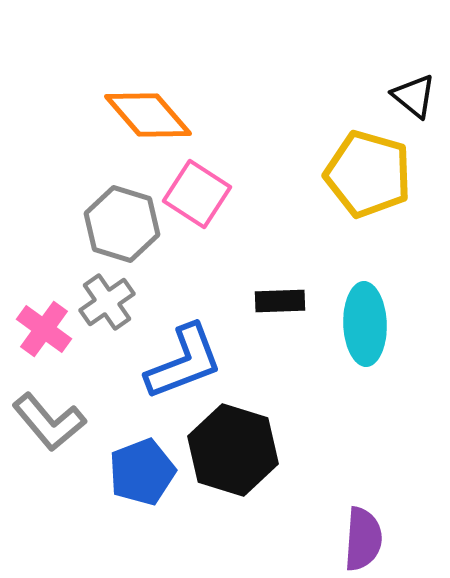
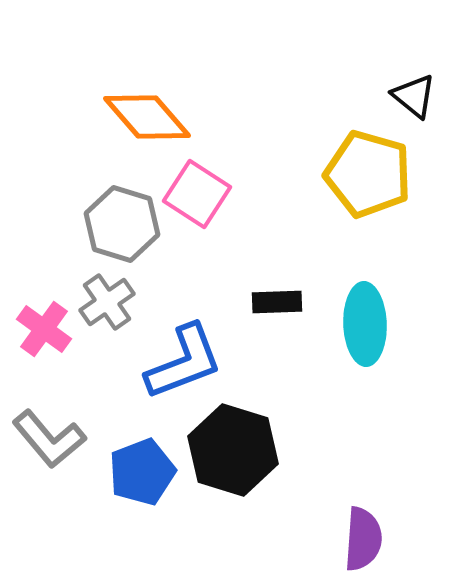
orange diamond: moved 1 px left, 2 px down
black rectangle: moved 3 px left, 1 px down
gray L-shape: moved 17 px down
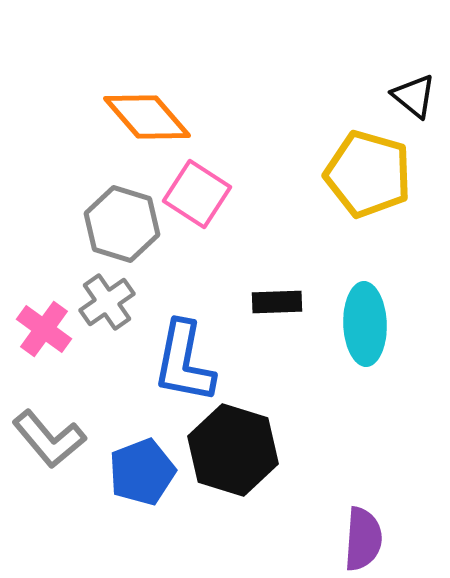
blue L-shape: rotated 122 degrees clockwise
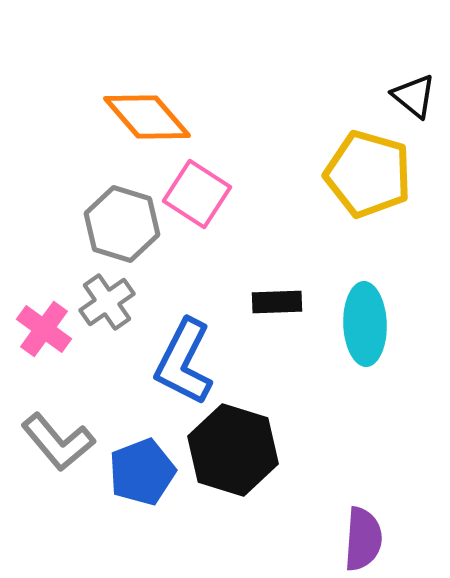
blue L-shape: rotated 16 degrees clockwise
gray L-shape: moved 9 px right, 3 px down
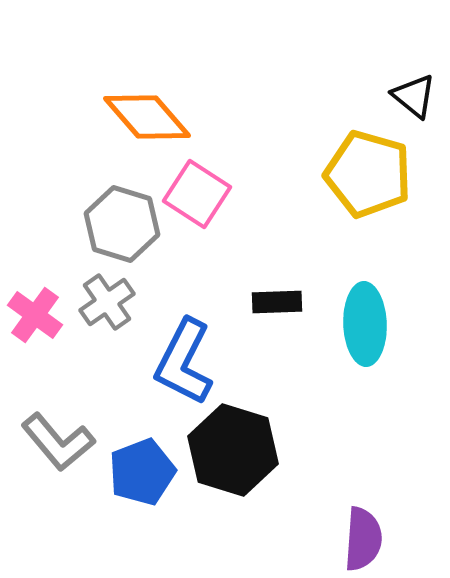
pink cross: moved 9 px left, 14 px up
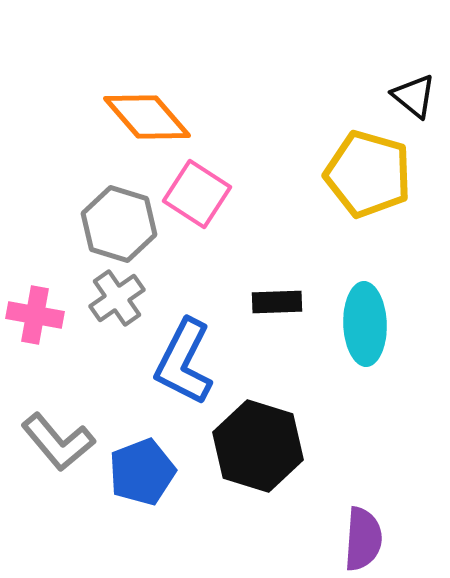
gray hexagon: moved 3 px left
gray cross: moved 10 px right, 4 px up
pink cross: rotated 26 degrees counterclockwise
black hexagon: moved 25 px right, 4 px up
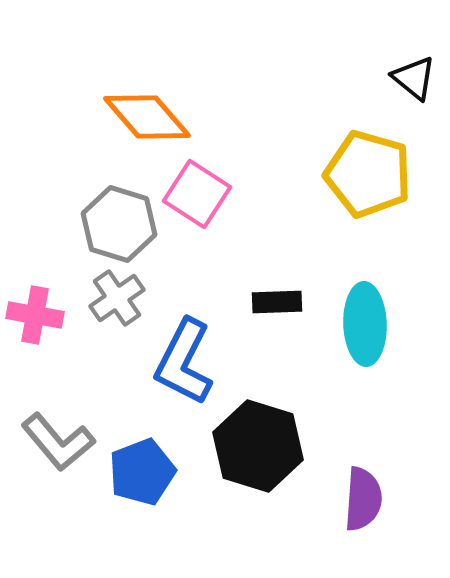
black triangle: moved 18 px up
purple semicircle: moved 40 px up
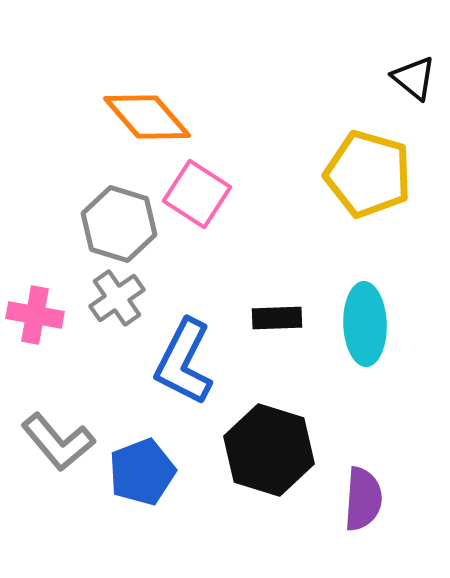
black rectangle: moved 16 px down
black hexagon: moved 11 px right, 4 px down
